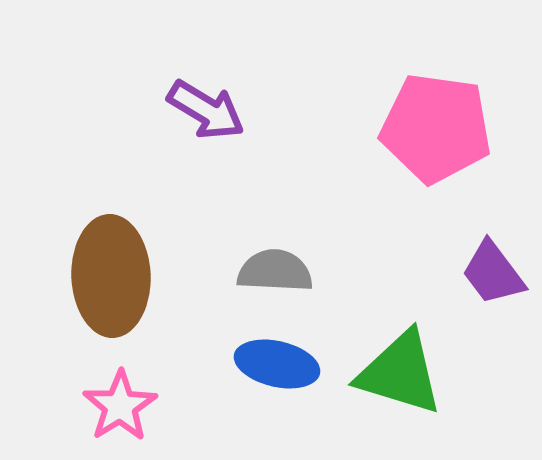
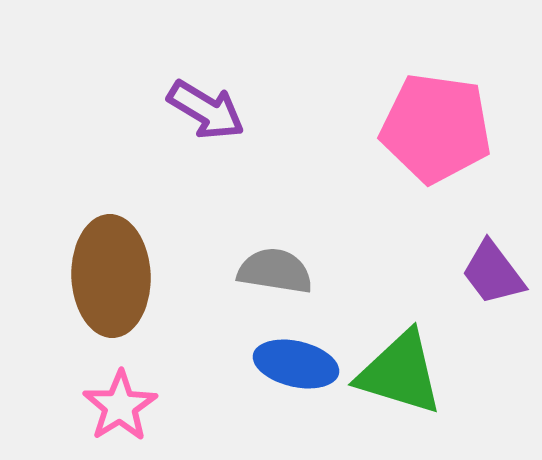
gray semicircle: rotated 6 degrees clockwise
blue ellipse: moved 19 px right
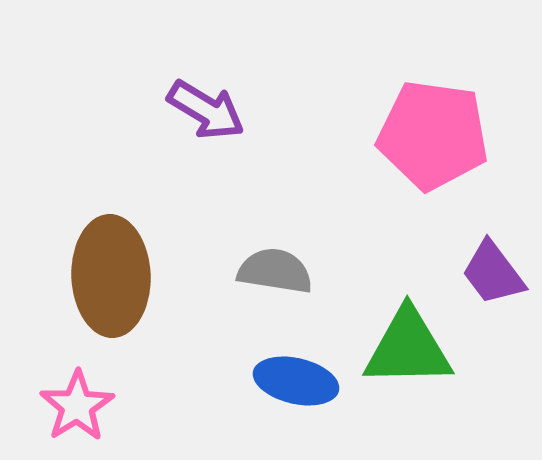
pink pentagon: moved 3 px left, 7 px down
blue ellipse: moved 17 px down
green triangle: moved 8 px right, 25 px up; rotated 18 degrees counterclockwise
pink star: moved 43 px left
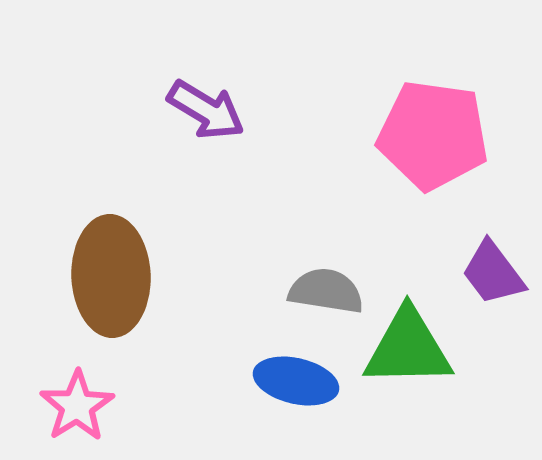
gray semicircle: moved 51 px right, 20 px down
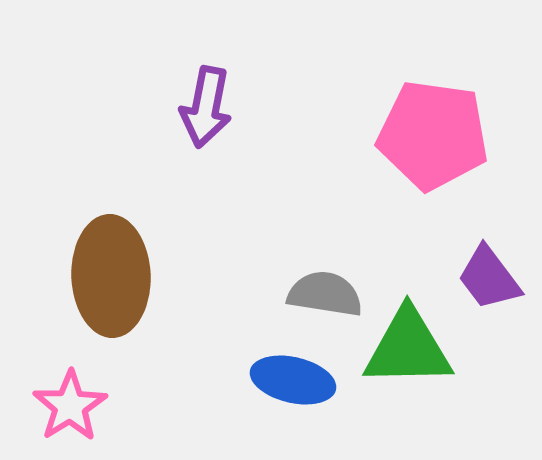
purple arrow: moved 3 px up; rotated 70 degrees clockwise
purple trapezoid: moved 4 px left, 5 px down
gray semicircle: moved 1 px left, 3 px down
blue ellipse: moved 3 px left, 1 px up
pink star: moved 7 px left
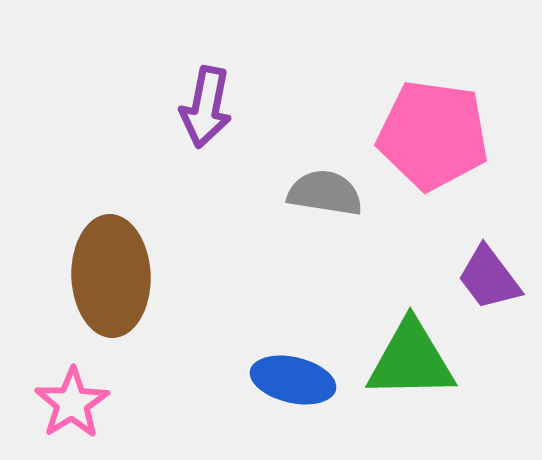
gray semicircle: moved 101 px up
green triangle: moved 3 px right, 12 px down
pink star: moved 2 px right, 3 px up
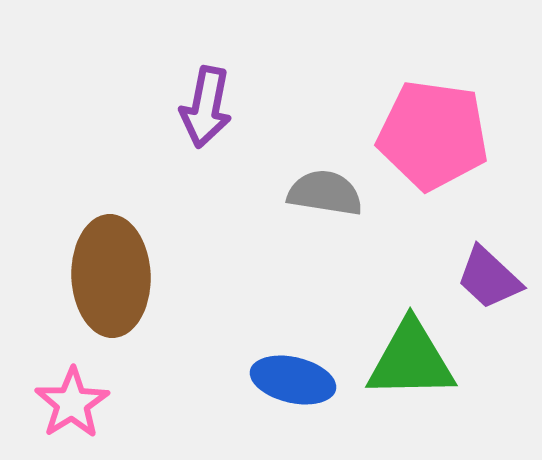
purple trapezoid: rotated 10 degrees counterclockwise
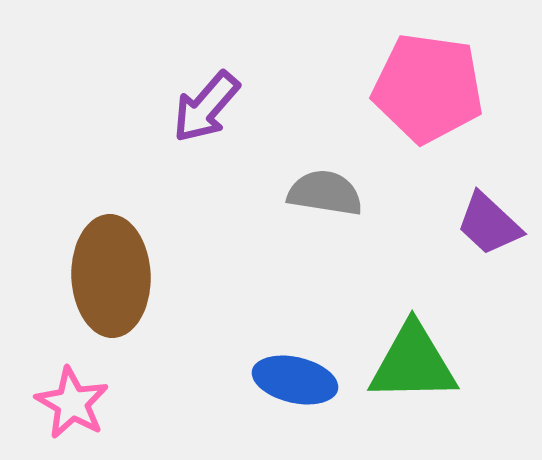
purple arrow: rotated 30 degrees clockwise
pink pentagon: moved 5 px left, 47 px up
purple trapezoid: moved 54 px up
green triangle: moved 2 px right, 3 px down
blue ellipse: moved 2 px right
pink star: rotated 10 degrees counterclockwise
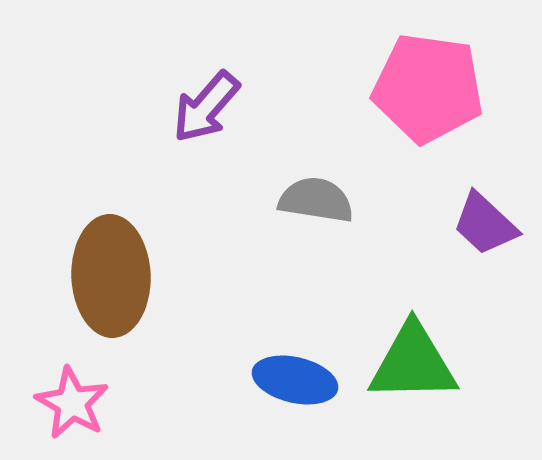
gray semicircle: moved 9 px left, 7 px down
purple trapezoid: moved 4 px left
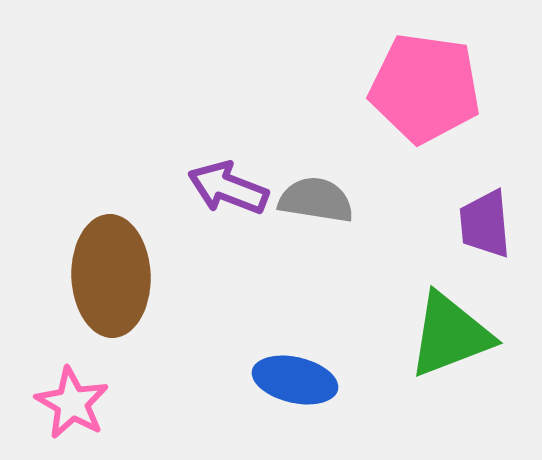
pink pentagon: moved 3 px left
purple arrow: moved 22 px right, 81 px down; rotated 70 degrees clockwise
purple trapezoid: rotated 42 degrees clockwise
green triangle: moved 37 px right, 28 px up; rotated 20 degrees counterclockwise
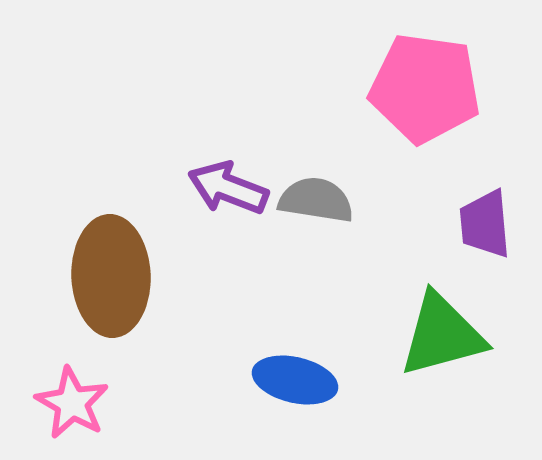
green triangle: moved 8 px left; rotated 6 degrees clockwise
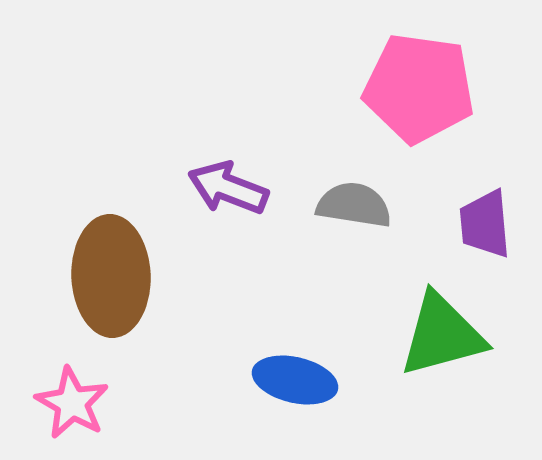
pink pentagon: moved 6 px left
gray semicircle: moved 38 px right, 5 px down
